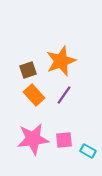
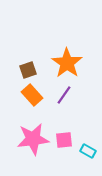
orange star: moved 6 px right, 2 px down; rotated 16 degrees counterclockwise
orange rectangle: moved 2 px left
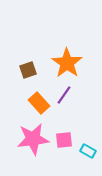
orange rectangle: moved 7 px right, 8 px down
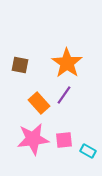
brown square: moved 8 px left, 5 px up; rotated 30 degrees clockwise
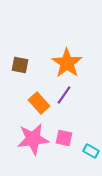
pink square: moved 2 px up; rotated 18 degrees clockwise
cyan rectangle: moved 3 px right
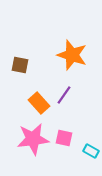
orange star: moved 5 px right, 8 px up; rotated 16 degrees counterclockwise
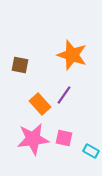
orange rectangle: moved 1 px right, 1 px down
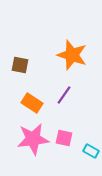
orange rectangle: moved 8 px left, 1 px up; rotated 15 degrees counterclockwise
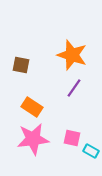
brown square: moved 1 px right
purple line: moved 10 px right, 7 px up
orange rectangle: moved 4 px down
pink square: moved 8 px right
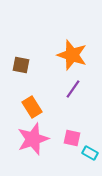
purple line: moved 1 px left, 1 px down
orange rectangle: rotated 25 degrees clockwise
pink star: rotated 12 degrees counterclockwise
cyan rectangle: moved 1 px left, 2 px down
